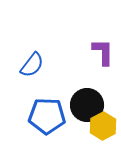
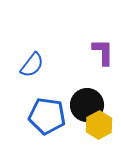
blue pentagon: rotated 6 degrees clockwise
yellow hexagon: moved 4 px left, 1 px up
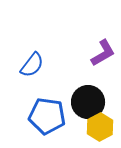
purple L-shape: moved 1 px down; rotated 60 degrees clockwise
black circle: moved 1 px right, 3 px up
yellow hexagon: moved 1 px right, 2 px down
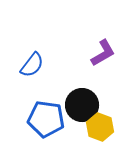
black circle: moved 6 px left, 3 px down
blue pentagon: moved 1 px left, 3 px down
yellow hexagon: rotated 12 degrees counterclockwise
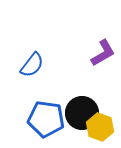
black circle: moved 8 px down
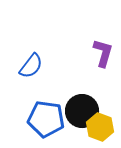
purple L-shape: rotated 44 degrees counterclockwise
blue semicircle: moved 1 px left, 1 px down
black circle: moved 2 px up
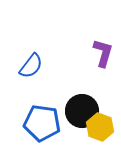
blue pentagon: moved 4 px left, 4 px down
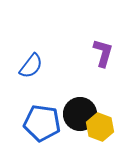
black circle: moved 2 px left, 3 px down
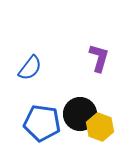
purple L-shape: moved 4 px left, 5 px down
blue semicircle: moved 1 px left, 2 px down
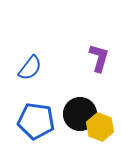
blue pentagon: moved 6 px left, 2 px up
